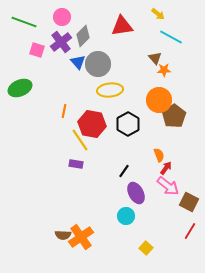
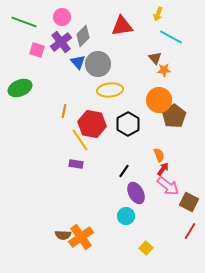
yellow arrow: rotated 72 degrees clockwise
red arrow: moved 3 px left, 1 px down
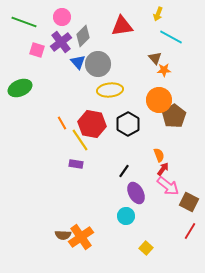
orange line: moved 2 px left, 12 px down; rotated 40 degrees counterclockwise
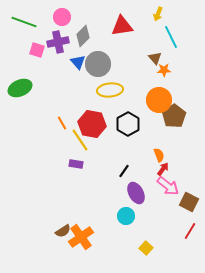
cyan line: rotated 35 degrees clockwise
purple cross: moved 3 px left; rotated 25 degrees clockwise
brown semicircle: moved 4 px up; rotated 35 degrees counterclockwise
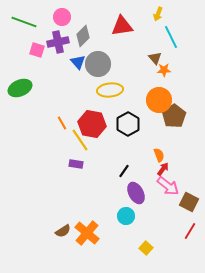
orange cross: moved 6 px right, 4 px up; rotated 15 degrees counterclockwise
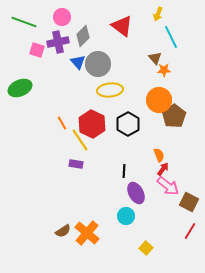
red triangle: rotated 45 degrees clockwise
red hexagon: rotated 16 degrees clockwise
black line: rotated 32 degrees counterclockwise
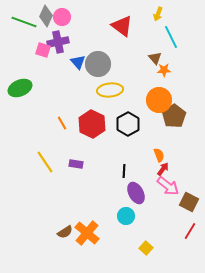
gray diamond: moved 37 px left, 20 px up; rotated 20 degrees counterclockwise
pink square: moved 6 px right
yellow line: moved 35 px left, 22 px down
brown semicircle: moved 2 px right, 1 px down
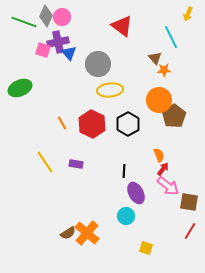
yellow arrow: moved 30 px right
blue triangle: moved 9 px left, 9 px up
brown square: rotated 18 degrees counterclockwise
brown semicircle: moved 3 px right, 1 px down
yellow square: rotated 24 degrees counterclockwise
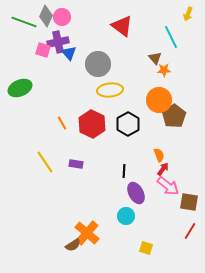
brown semicircle: moved 5 px right, 12 px down
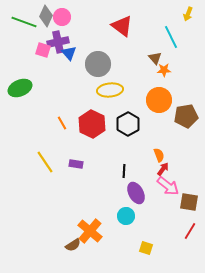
brown pentagon: moved 12 px right; rotated 25 degrees clockwise
orange cross: moved 3 px right, 2 px up
